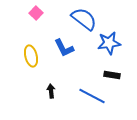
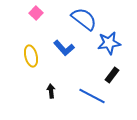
blue L-shape: rotated 15 degrees counterclockwise
black rectangle: rotated 63 degrees counterclockwise
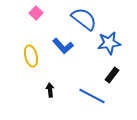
blue L-shape: moved 1 px left, 2 px up
black arrow: moved 1 px left, 1 px up
